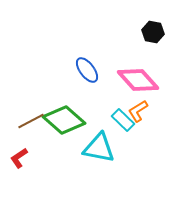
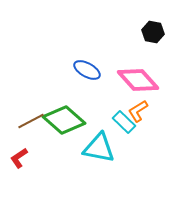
blue ellipse: rotated 24 degrees counterclockwise
cyan rectangle: moved 1 px right, 2 px down
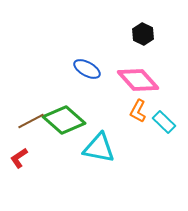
black hexagon: moved 10 px left, 2 px down; rotated 15 degrees clockwise
blue ellipse: moved 1 px up
orange L-shape: rotated 30 degrees counterclockwise
cyan rectangle: moved 40 px right
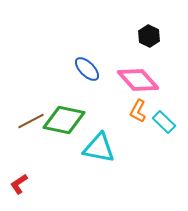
black hexagon: moved 6 px right, 2 px down
blue ellipse: rotated 16 degrees clockwise
green diamond: rotated 30 degrees counterclockwise
red L-shape: moved 26 px down
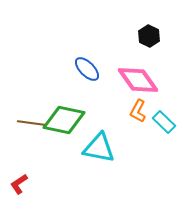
pink diamond: rotated 6 degrees clockwise
brown line: moved 2 px down; rotated 36 degrees clockwise
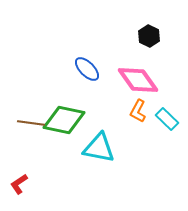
cyan rectangle: moved 3 px right, 3 px up
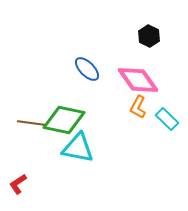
orange L-shape: moved 4 px up
cyan triangle: moved 21 px left
red L-shape: moved 1 px left
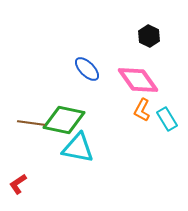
orange L-shape: moved 4 px right, 3 px down
cyan rectangle: rotated 15 degrees clockwise
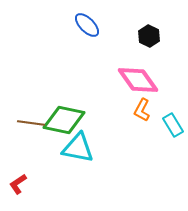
blue ellipse: moved 44 px up
cyan rectangle: moved 6 px right, 6 px down
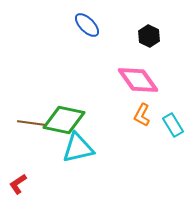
orange L-shape: moved 5 px down
cyan triangle: rotated 24 degrees counterclockwise
